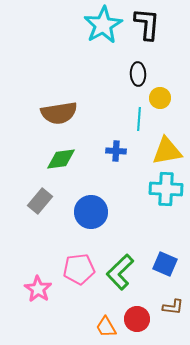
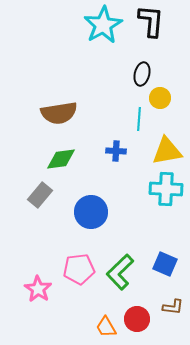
black L-shape: moved 4 px right, 3 px up
black ellipse: moved 4 px right; rotated 15 degrees clockwise
gray rectangle: moved 6 px up
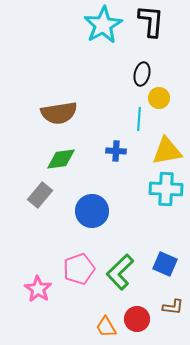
yellow circle: moved 1 px left
blue circle: moved 1 px right, 1 px up
pink pentagon: rotated 12 degrees counterclockwise
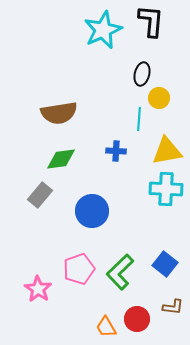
cyan star: moved 5 px down; rotated 6 degrees clockwise
blue square: rotated 15 degrees clockwise
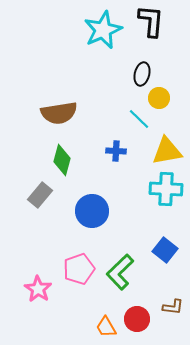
cyan line: rotated 50 degrees counterclockwise
green diamond: moved 1 px right, 1 px down; rotated 68 degrees counterclockwise
blue square: moved 14 px up
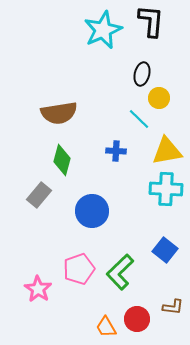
gray rectangle: moved 1 px left
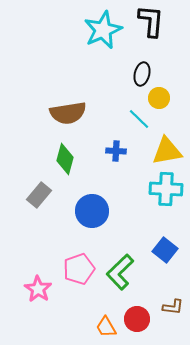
brown semicircle: moved 9 px right
green diamond: moved 3 px right, 1 px up
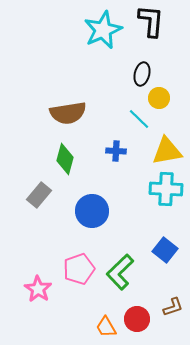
brown L-shape: rotated 25 degrees counterclockwise
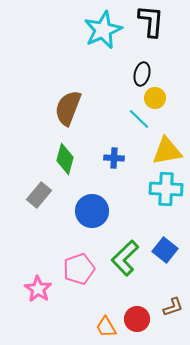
yellow circle: moved 4 px left
brown semicircle: moved 5 px up; rotated 120 degrees clockwise
blue cross: moved 2 px left, 7 px down
green L-shape: moved 5 px right, 14 px up
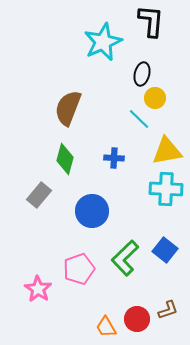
cyan star: moved 12 px down
brown L-shape: moved 5 px left, 3 px down
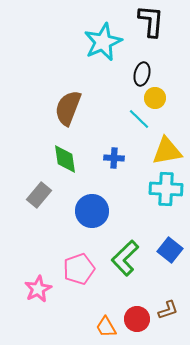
green diamond: rotated 24 degrees counterclockwise
blue square: moved 5 px right
pink star: rotated 12 degrees clockwise
